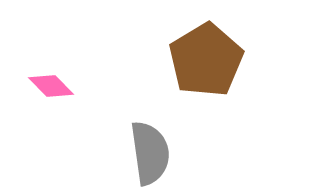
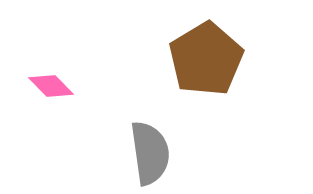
brown pentagon: moved 1 px up
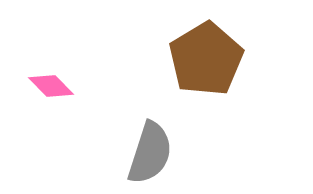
gray semicircle: rotated 26 degrees clockwise
